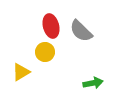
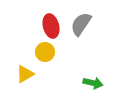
gray semicircle: moved 7 px up; rotated 80 degrees clockwise
yellow triangle: moved 4 px right, 2 px down
green arrow: rotated 24 degrees clockwise
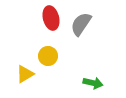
red ellipse: moved 8 px up
yellow circle: moved 3 px right, 4 px down
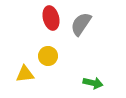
yellow triangle: rotated 24 degrees clockwise
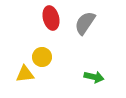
gray semicircle: moved 4 px right, 1 px up
yellow circle: moved 6 px left, 1 px down
green arrow: moved 1 px right, 6 px up
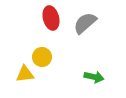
gray semicircle: rotated 15 degrees clockwise
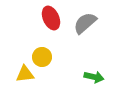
red ellipse: rotated 10 degrees counterclockwise
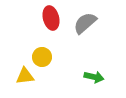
red ellipse: rotated 10 degrees clockwise
yellow triangle: moved 2 px down
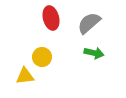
gray semicircle: moved 4 px right
green arrow: moved 24 px up
